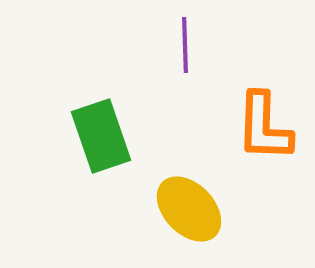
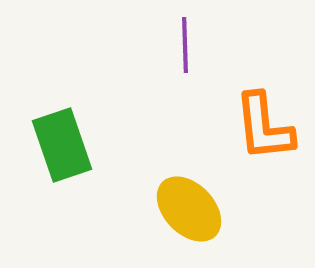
orange L-shape: rotated 8 degrees counterclockwise
green rectangle: moved 39 px left, 9 px down
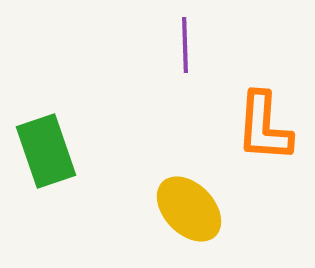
orange L-shape: rotated 10 degrees clockwise
green rectangle: moved 16 px left, 6 px down
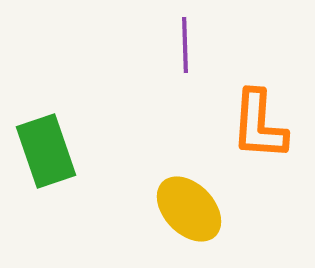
orange L-shape: moved 5 px left, 2 px up
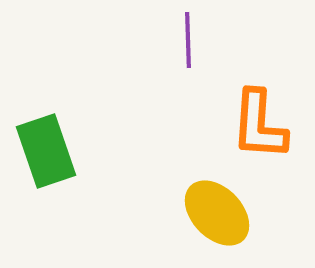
purple line: moved 3 px right, 5 px up
yellow ellipse: moved 28 px right, 4 px down
